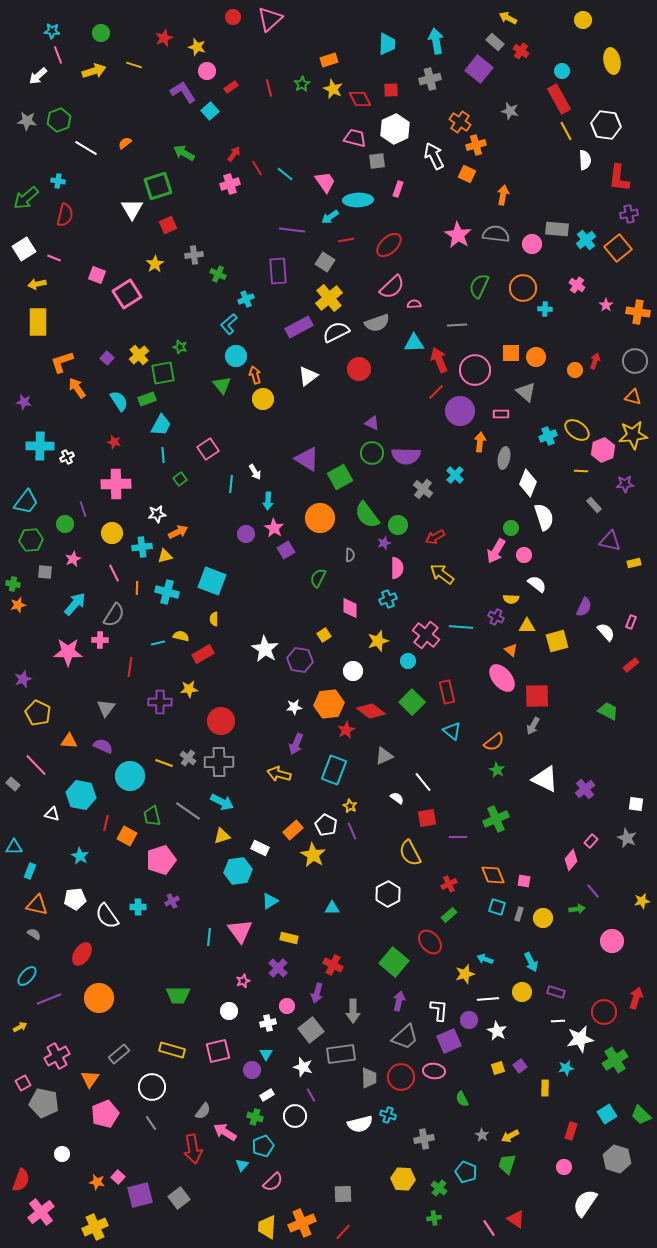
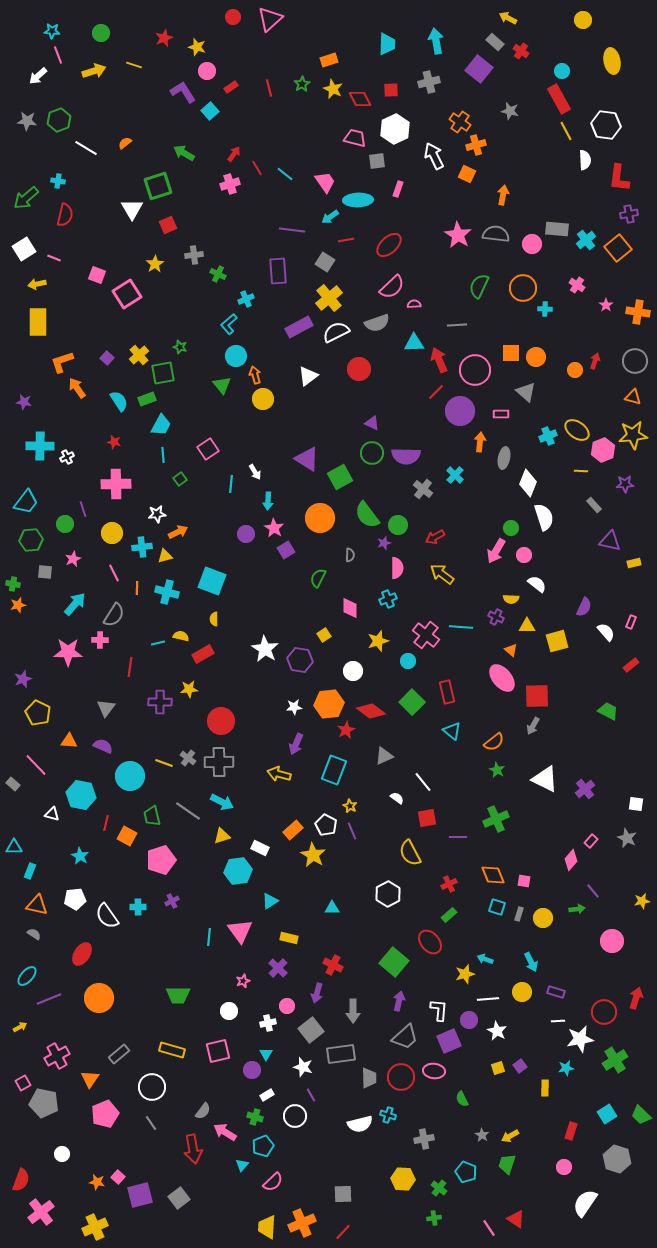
gray cross at (430, 79): moved 1 px left, 3 px down
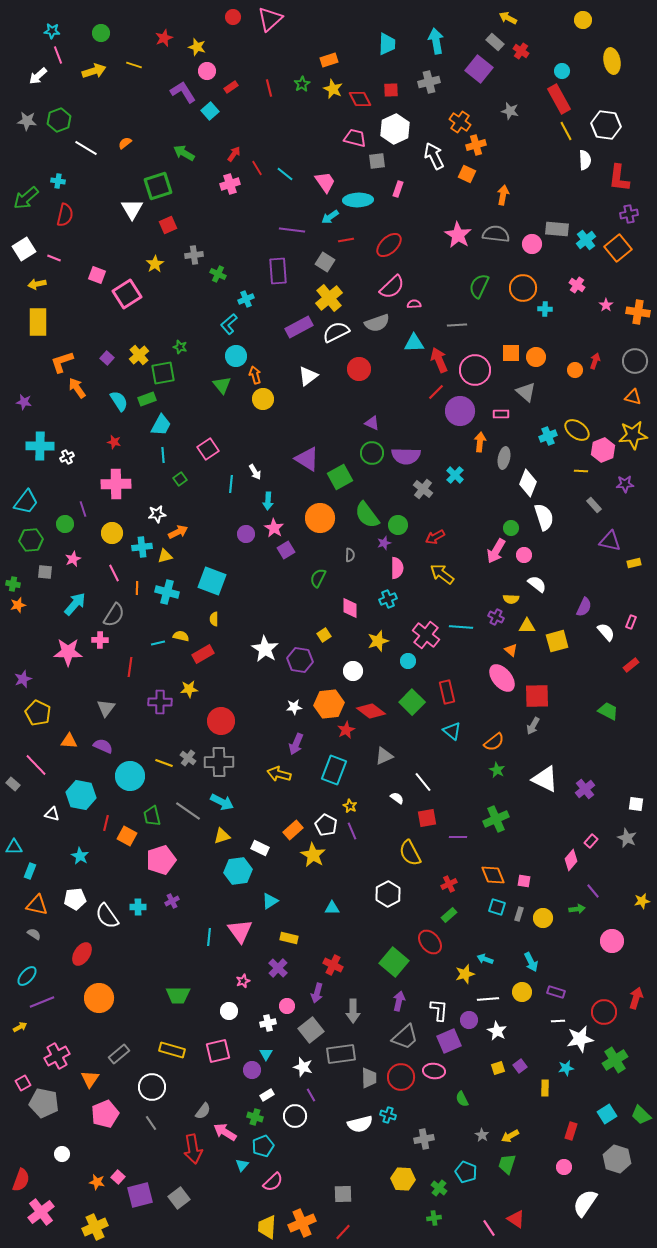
purple line at (49, 999): moved 7 px left, 3 px down
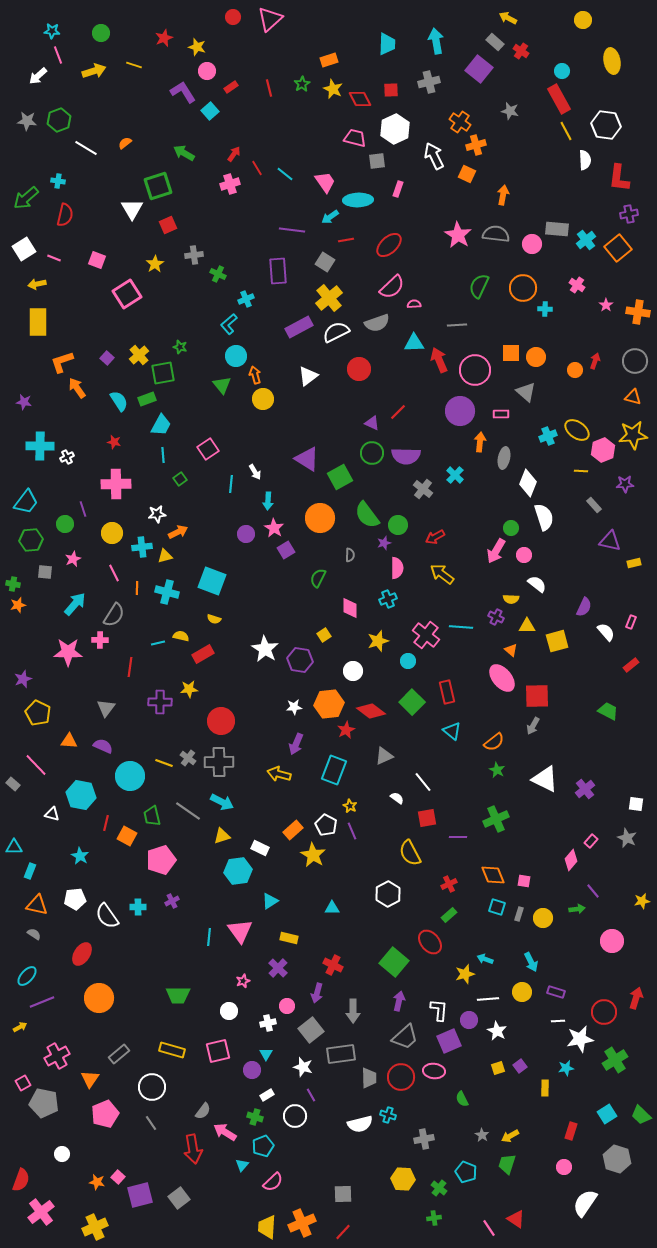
pink square at (97, 275): moved 15 px up
red line at (436, 392): moved 38 px left, 20 px down
yellow semicircle at (214, 619): rotated 72 degrees counterclockwise
